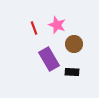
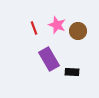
brown circle: moved 4 px right, 13 px up
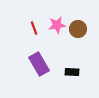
pink star: rotated 30 degrees counterclockwise
brown circle: moved 2 px up
purple rectangle: moved 10 px left, 5 px down
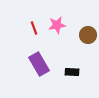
brown circle: moved 10 px right, 6 px down
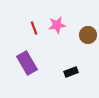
purple rectangle: moved 12 px left, 1 px up
black rectangle: moved 1 px left; rotated 24 degrees counterclockwise
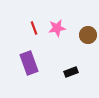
pink star: moved 3 px down
purple rectangle: moved 2 px right; rotated 10 degrees clockwise
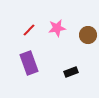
red line: moved 5 px left, 2 px down; rotated 64 degrees clockwise
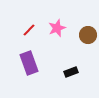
pink star: rotated 12 degrees counterclockwise
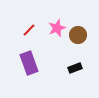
brown circle: moved 10 px left
black rectangle: moved 4 px right, 4 px up
